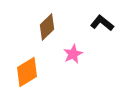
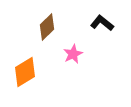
orange diamond: moved 2 px left
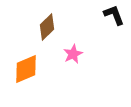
black L-shape: moved 12 px right, 8 px up; rotated 30 degrees clockwise
orange diamond: moved 1 px right, 3 px up; rotated 8 degrees clockwise
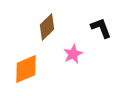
black L-shape: moved 13 px left, 13 px down
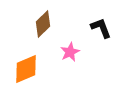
brown diamond: moved 4 px left, 3 px up
pink star: moved 3 px left, 2 px up
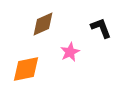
brown diamond: rotated 20 degrees clockwise
orange diamond: rotated 12 degrees clockwise
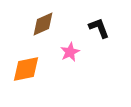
black L-shape: moved 2 px left
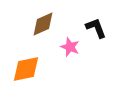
black L-shape: moved 3 px left
pink star: moved 5 px up; rotated 24 degrees counterclockwise
